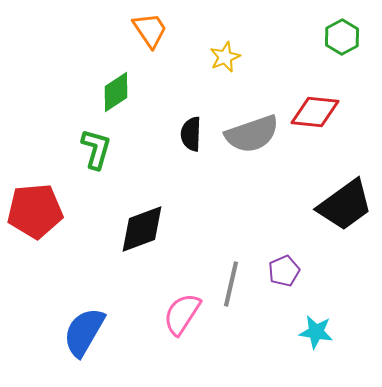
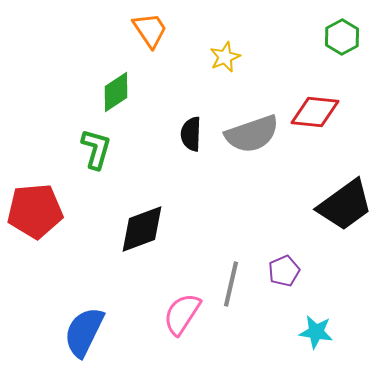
blue semicircle: rotated 4 degrees counterclockwise
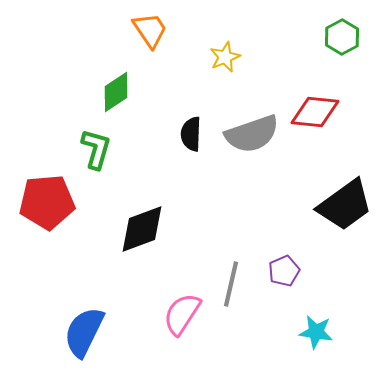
red pentagon: moved 12 px right, 9 px up
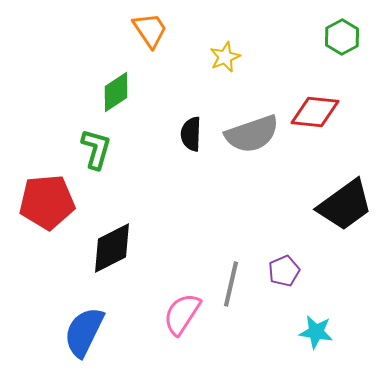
black diamond: moved 30 px left, 19 px down; rotated 6 degrees counterclockwise
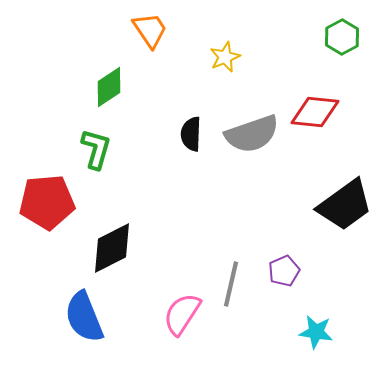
green diamond: moved 7 px left, 5 px up
blue semicircle: moved 15 px up; rotated 48 degrees counterclockwise
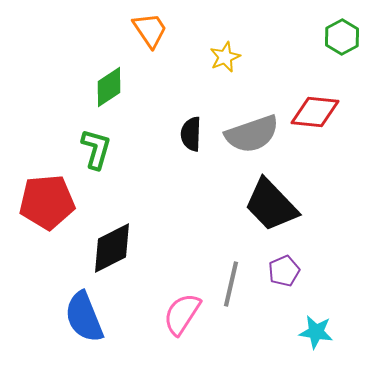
black trapezoid: moved 74 px left; rotated 82 degrees clockwise
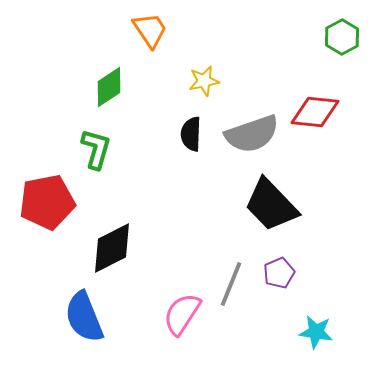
yellow star: moved 21 px left, 24 px down; rotated 12 degrees clockwise
red pentagon: rotated 6 degrees counterclockwise
purple pentagon: moved 5 px left, 2 px down
gray line: rotated 9 degrees clockwise
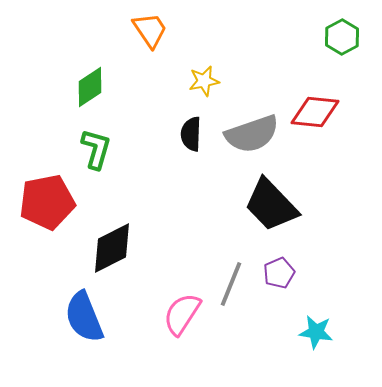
green diamond: moved 19 px left
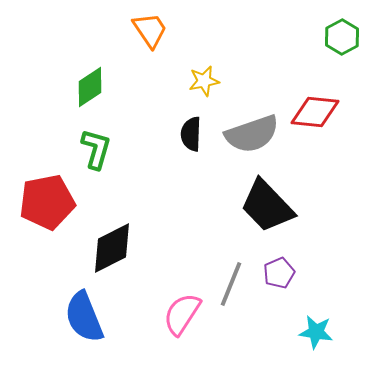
black trapezoid: moved 4 px left, 1 px down
